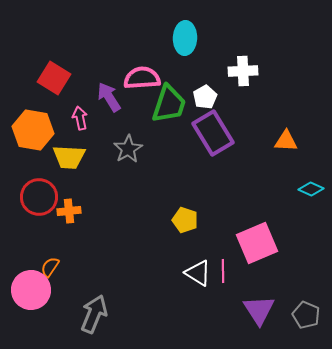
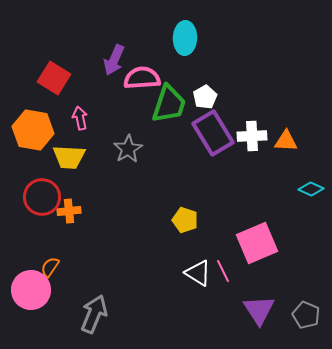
white cross: moved 9 px right, 65 px down
purple arrow: moved 5 px right, 37 px up; rotated 124 degrees counterclockwise
red circle: moved 3 px right
pink line: rotated 25 degrees counterclockwise
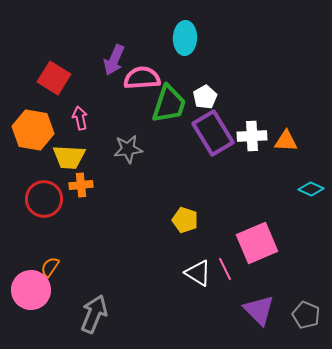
gray star: rotated 24 degrees clockwise
red circle: moved 2 px right, 2 px down
orange cross: moved 12 px right, 26 px up
pink line: moved 2 px right, 2 px up
purple triangle: rotated 12 degrees counterclockwise
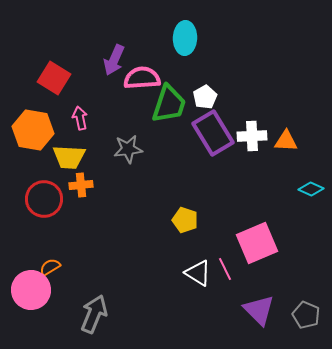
orange semicircle: rotated 25 degrees clockwise
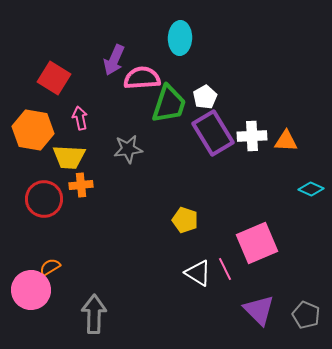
cyan ellipse: moved 5 px left
gray arrow: rotated 21 degrees counterclockwise
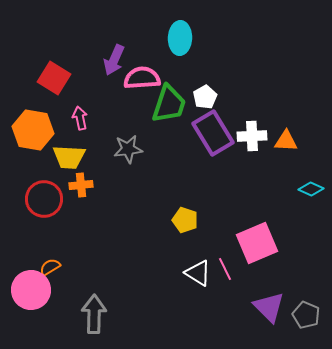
purple triangle: moved 10 px right, 3 px up
